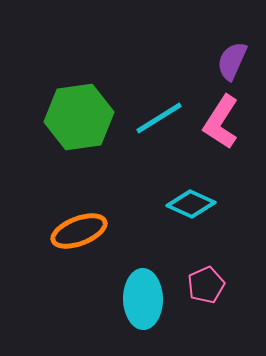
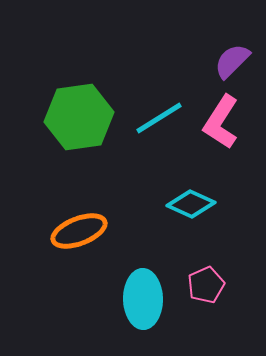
purple semicircle: rotated 21 degrees clockwise
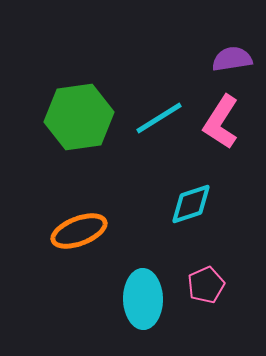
purple semicircle: moved 2 px up; rotated 36 degrees clockwise
cyan diamond: rotated 42 degrees counterclockwise
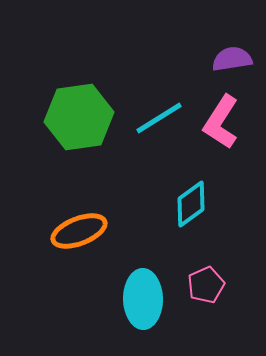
cyan diamond: rotated 18 degrees counterclockwise
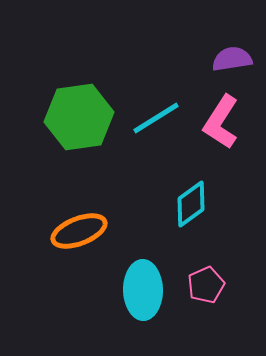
cyan line: moved 3 px left
cyan ellipse: moved 9 px up
